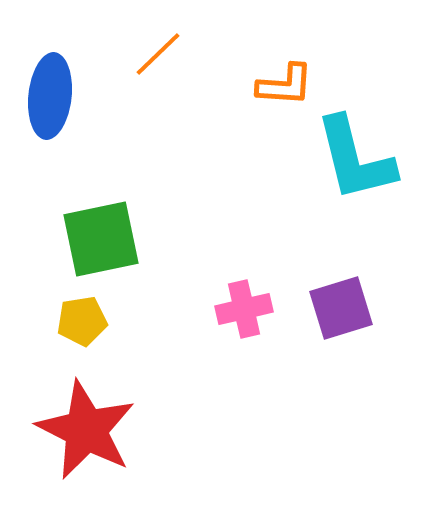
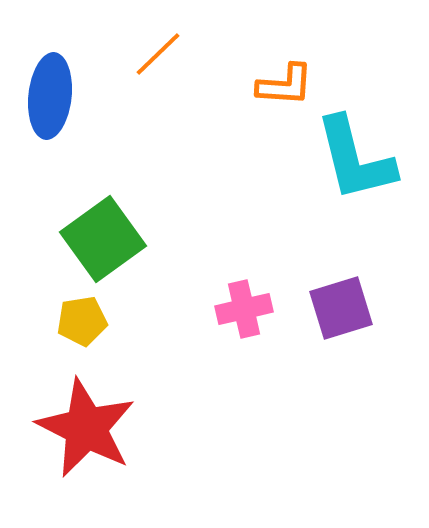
green square: moved 2 px right; rotated 24 degrees counterclockwise
red star: moved 2 px up
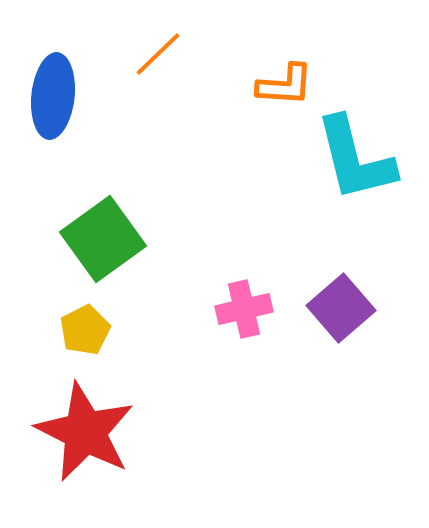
blue ellipse: moved 3 px right
purple square: rotated 24 degrees counterclockwise
yellow pentagon: moved 3 px right, 9 px down; rotated 18 degrees counterclockwise
red star: moved 1 px left, 4 px down
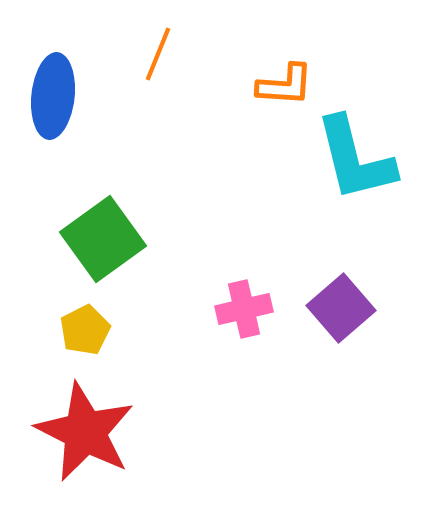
orange line: rotated 24 degrees counterclockwise
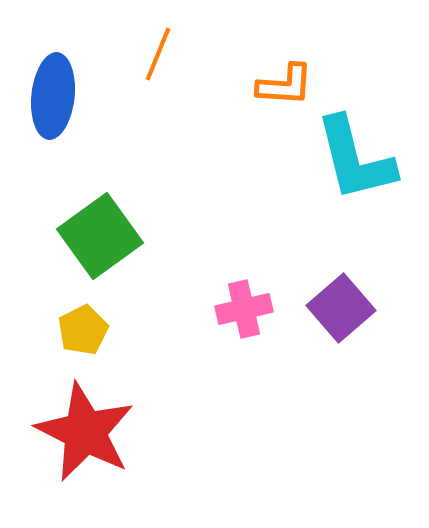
green square: moved 3 px left, 3 px up
yellow pentagon: moved 2 px left
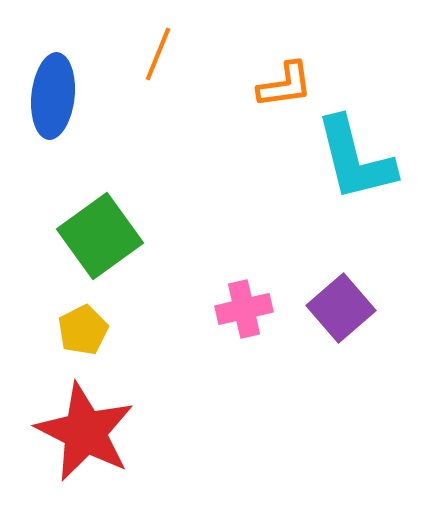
orange L-shape: rotated 12 degrees counterclockwise
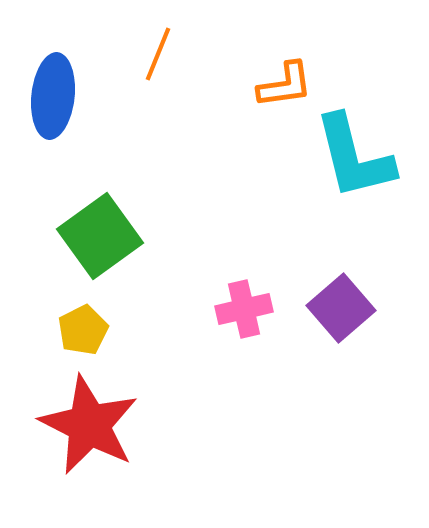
cyan L-shape: moved 1 px left, 2 px up
red star: moved 4 px right, 7 px up
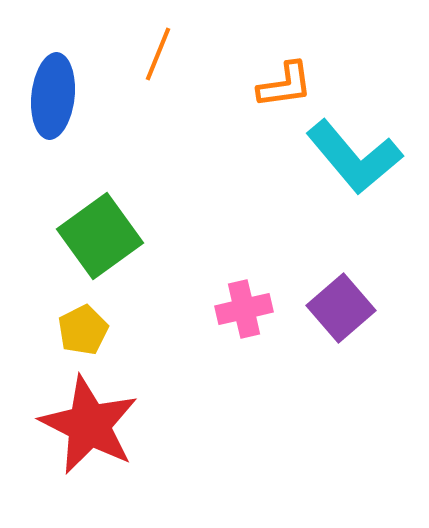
cyan L-shape: rotated 26 degrees counterclockwise
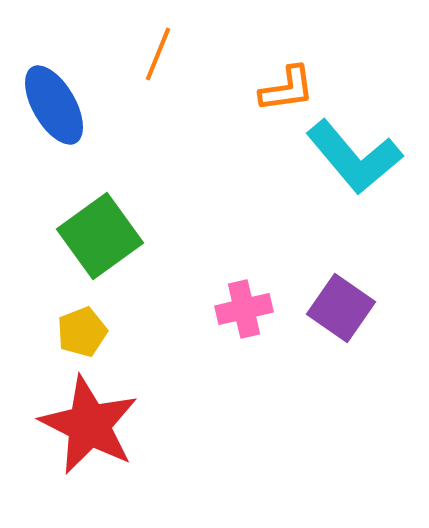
orange L-shape: moved 2 px right, 4 px down
blue ellipse: moved 1 px right, 9 px down; rotated 36 degrees counterclockwise
purple square: rotated 14 degrees counterclockwise
yellow pentagon: moved 1 px left, 2 px down; rotated 6 degrees clockwise
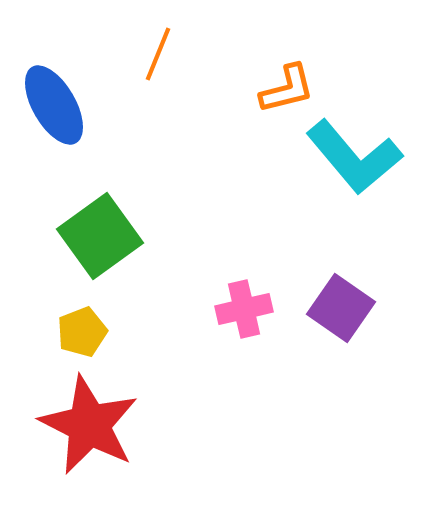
orange L-shape: rotated 6 degrees counterclockwise
